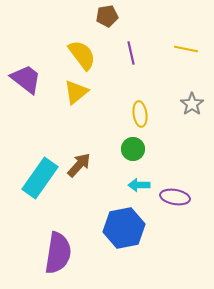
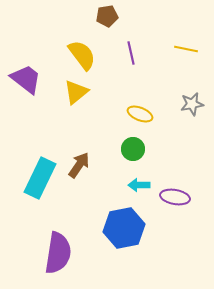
gray star: rotated 25 degrees clockwise
yellow ellipse: rotated 60 degrees counterclockwise
brown arrow: rotated 8 degrees counterclockwise
cyan rectangle: rotated 9 degrees counterclockwise
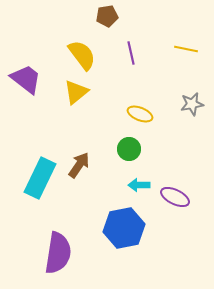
green circle: moved 4 px left
purple ellipse: rotated 16 degrees clockwise
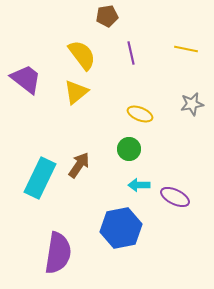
blue hexagon: moved 3 px left
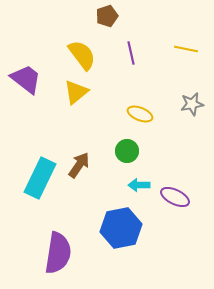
brown pentagon: rotated 10 degrees counterclockwise
green circle: moved 2 px left, 2 px down
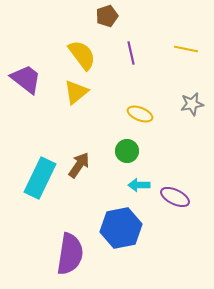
purple semicircle: moved 12 px right, 1 px down
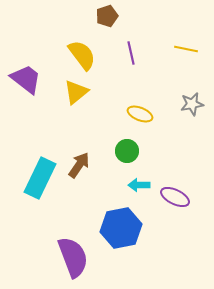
purple semicircle: moved 3 px right, 3 px down; rotated 30 degrees counterclockwise
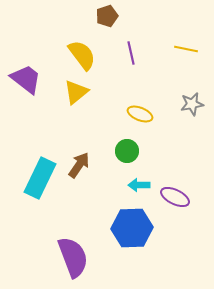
blue hexagon: moved 11 px right; rotated 9 degrees clockwise
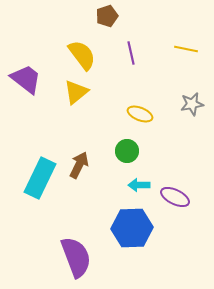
brown arrow: rotated 8 degrees counterclockwise
purple semicircle: moved 3 px right
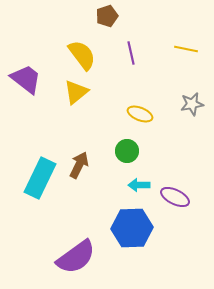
purple semicircle: rotated 75 degrees clockwise
